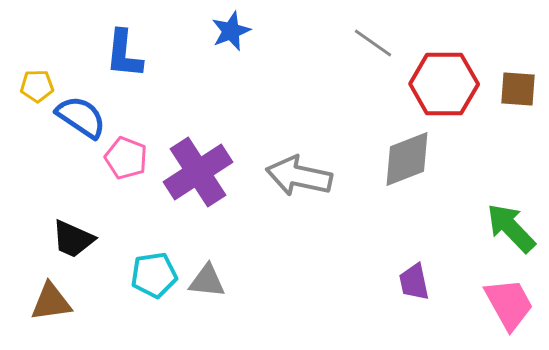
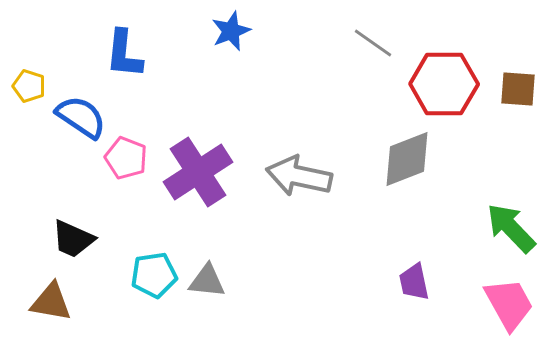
yellow pentagon: moved 8 px left; rotated 20 degrees clockwise
brown triangle: rotated 18 degrees clockwise
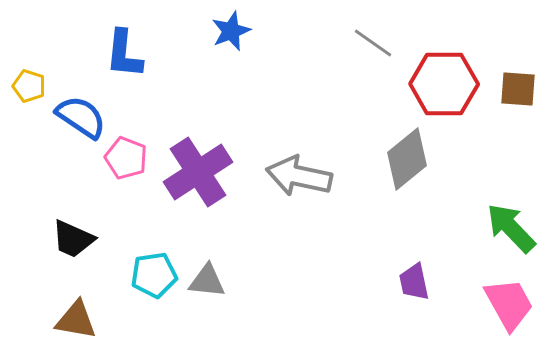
gray diamond: rotated 18 degrees counterclockwise
brown triangle: moved 25 px right, 18 px down
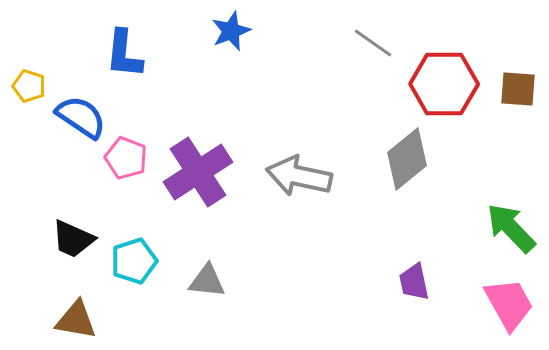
cyan pentagon: moved 20 px left, 14 px up; rotated 9 degrees counterclockwise
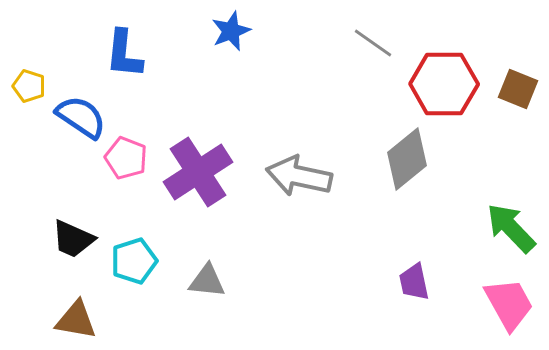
brown square: rotated 18 degrees clockwise
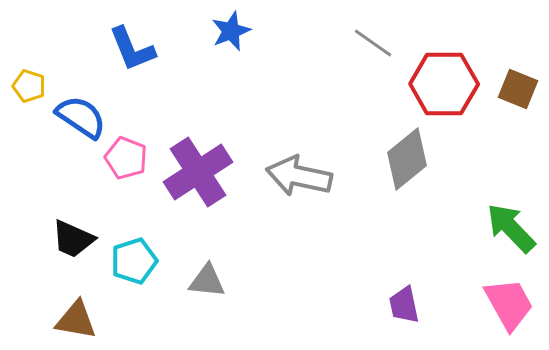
blue L-shape: moved 8 px right, 5 px up; rotated 28 degrees counterclockwise
purple trapezoid: moved 10 px left, 23 px down
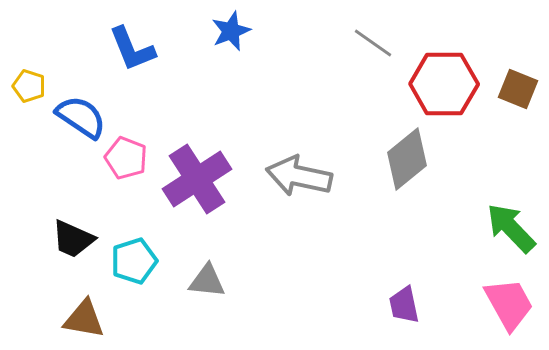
purple cross: moved 1 px left, 7 px down
brown triangle: moved 8 px right, 1 px up
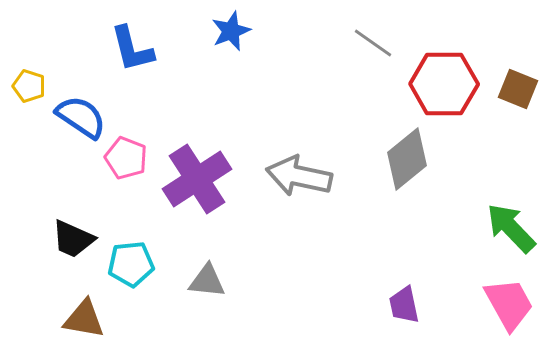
blue L-shape: rotated 8 degrees clockwise
cyan pentagon: moved 3 px left, 3 px down; rotated 12 degrees clockwise
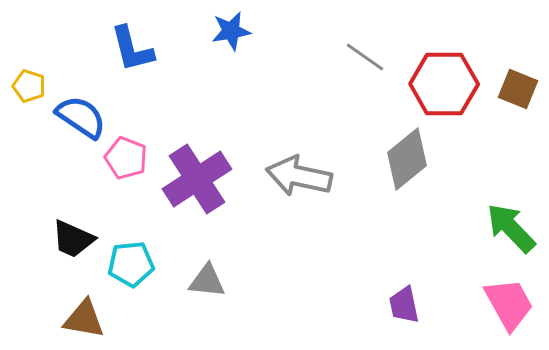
blue star: rotated 12 degrees clockwise
gray line: moved 8 px left, 14 px down
